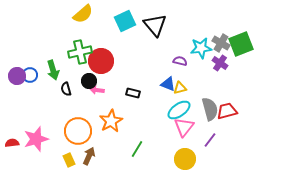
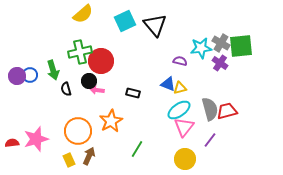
green square: moved 2 px down; rotated 15 degrees clockwise
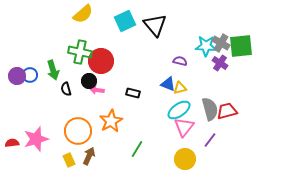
cyan star: moved 5 px right, 2 px up; rotated 10 degrees clockwise
green cross: rotated 25 degrees clockwise
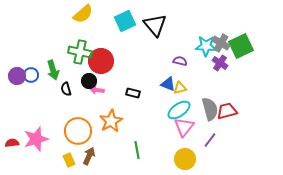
green square: rotated 20 degrees counterclockwise
blue circle: moved 1 px right
green line: moved 1 px down; rotated 42 degrees counterclockwise
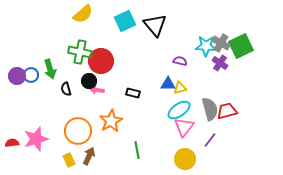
green arrow: moved 3 px left, 1 px up
blue triangle: rotated 21 degrees counterclockwise
